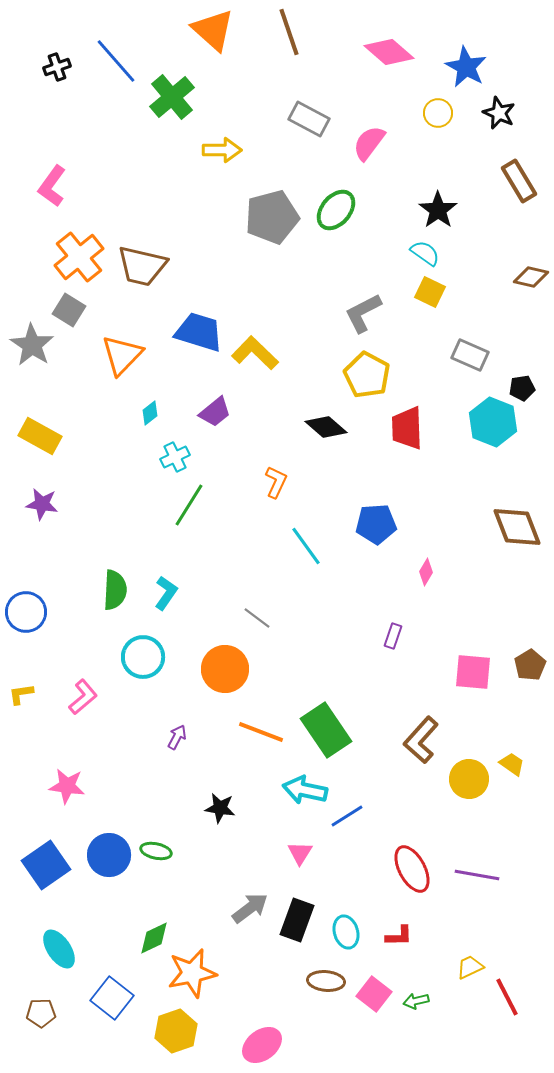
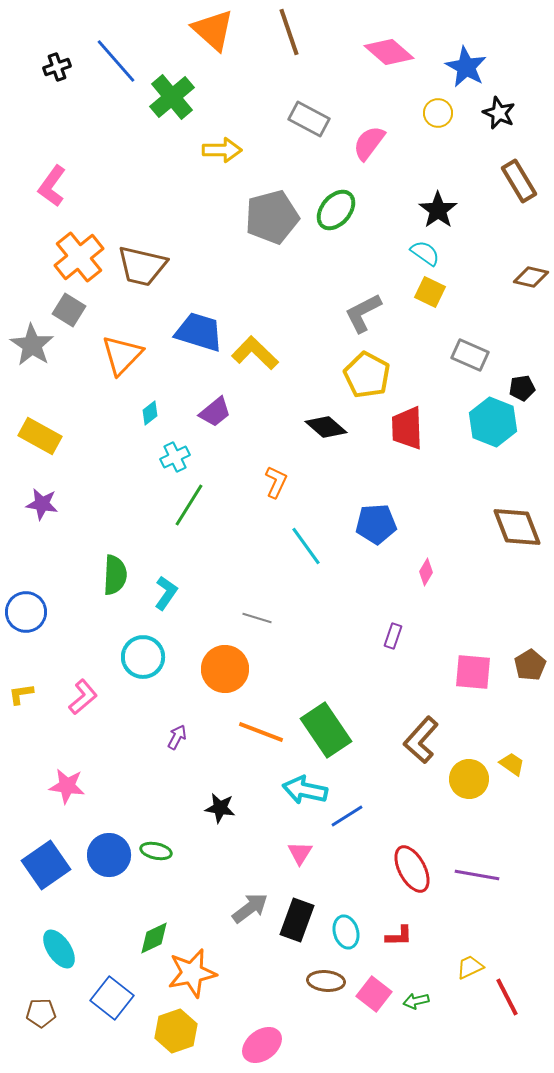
green semicircle at (115, 590): moved 15 px up
gray line at (257, 618): rotated 20 degrees counterclockwise
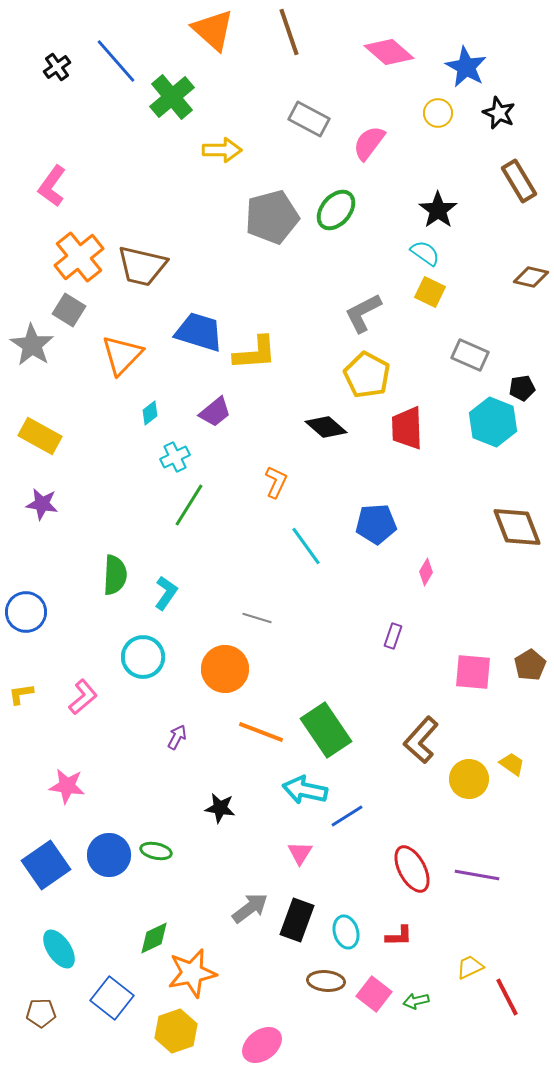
black cross at (57, 67): rotated 16 degrees counterclockwise
yellow L-shape at (255, 353): rotated 132 degrees clockwise
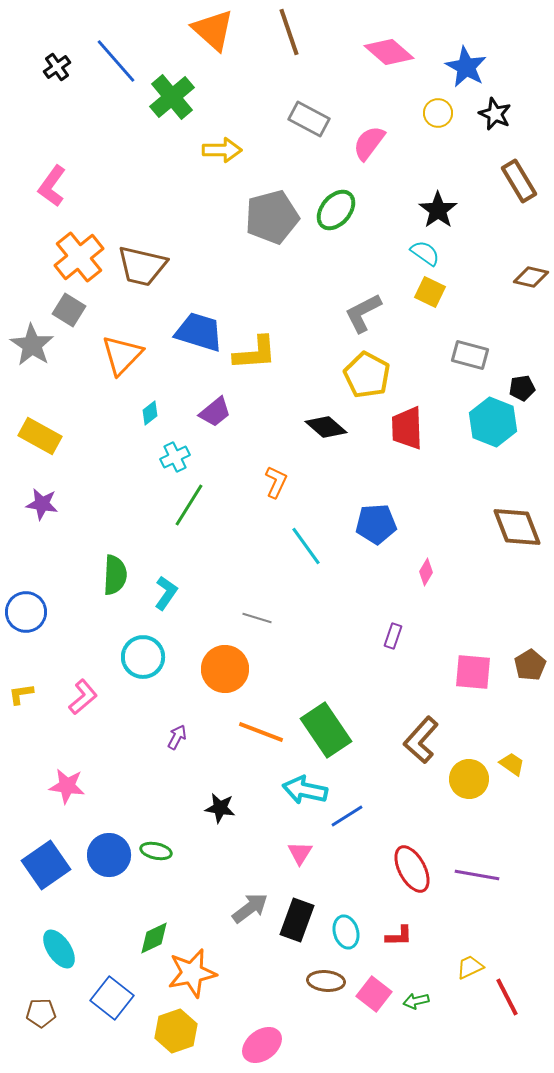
black star at (499, 113): moved 4 px left, 1 px down
gray rectangle at (470, 355): rotated 9 degrees counterclockwise
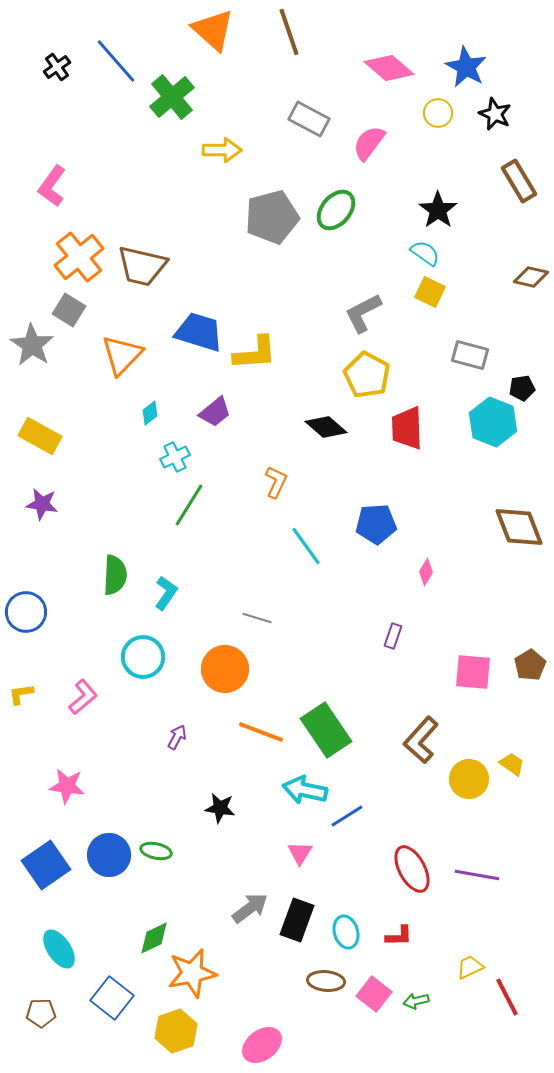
pink diamond at (389, 52): moved 16 px down
brown diamond at (517, 527): moved 2 px right
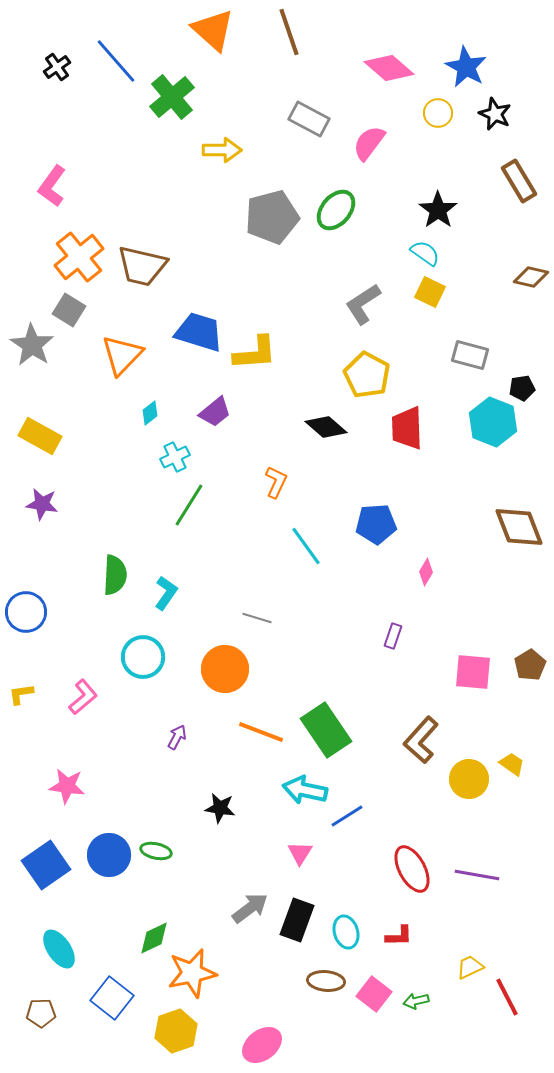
gray L-shape at (363, 313): moved 9 px up; rotated 6 degrees counterclockwise
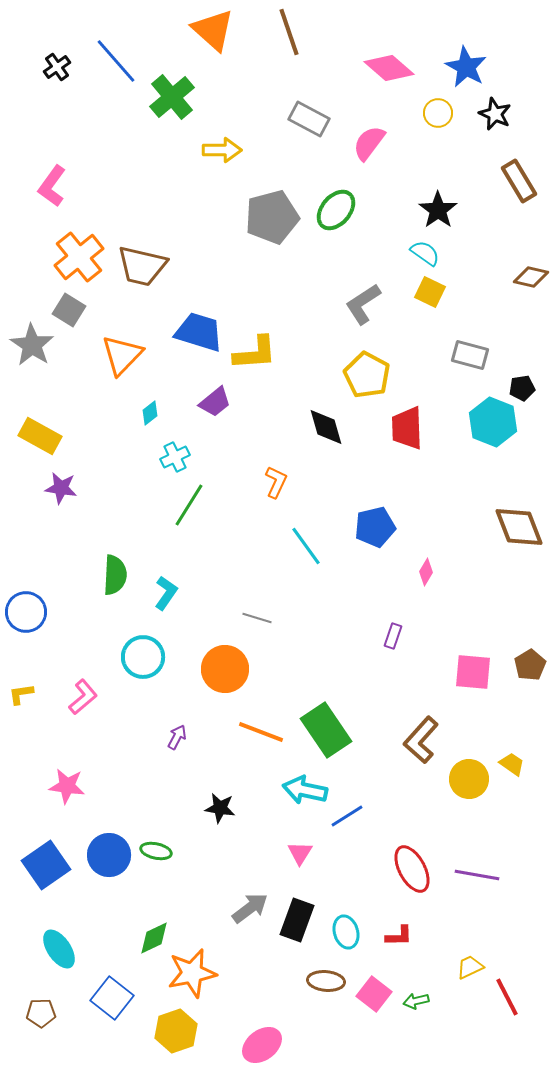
purple trapezoid at (215, 412): moved 10 px up
black diamond at (326, 427): rotated 33 degrees clockwise
purple star at (42, 504): moved 19 px right, 16 px up
blue pentagon at (376, 524): moved 1 px left, 3 px down; rotated 9 degrees counterclockwise
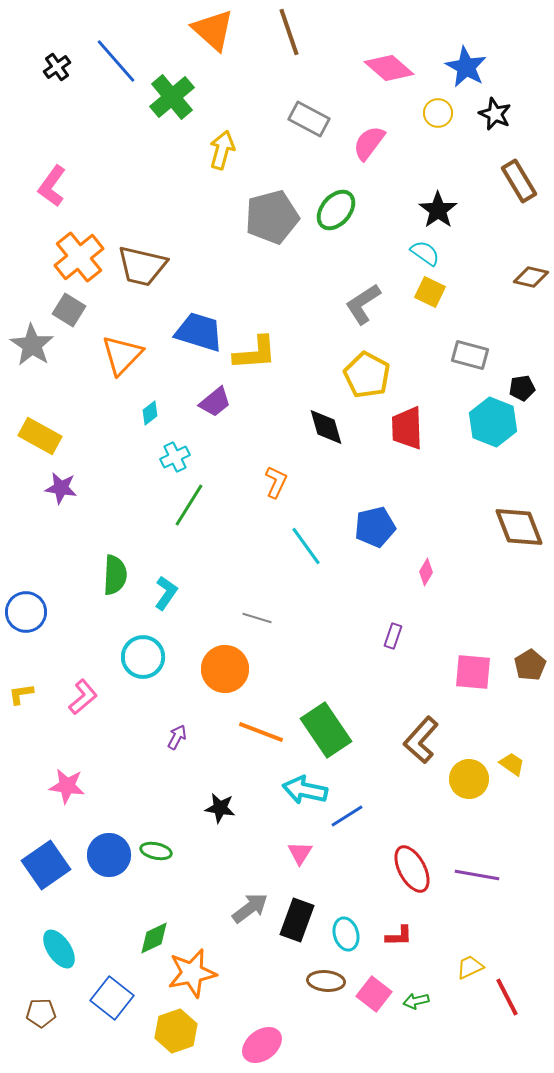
yellow arrow at (222, 150): rotated 75 degrees counterclockwise
cyan ellipse at (346, 932): moved 2 px down
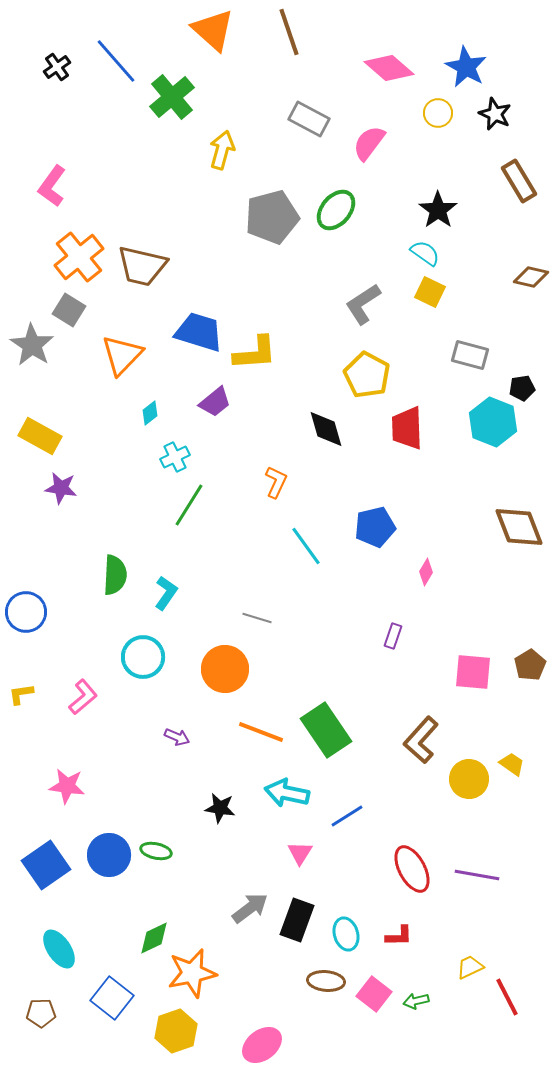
black diamond at (326, 427): moved 2 px down
purple arrow at (177, 737): rotated 85 degrees clockwise
cyan arrow at (305, 790): moved 18 px left, 3 px down
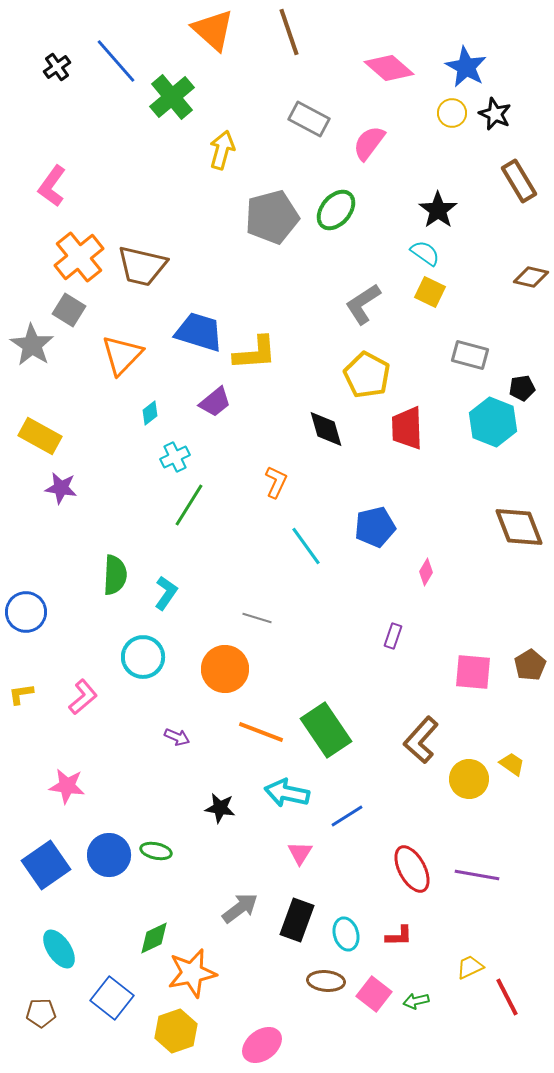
yellow circle at (438, 113): moved 14 px right
gray arrow at (250, 908): moved 10 px left
